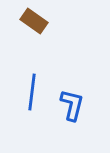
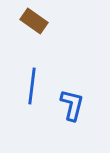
blue line: moved 6 px up
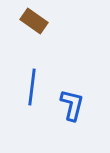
blue line: moved 1 px down
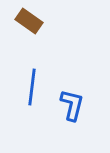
brown rectangle: moved 5 px left
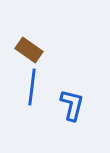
brown rectangle: moved 29 px down
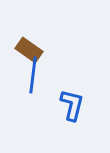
blue line: moved 1 px right, 12 px up
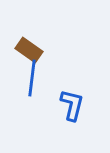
blue line: moved 1 px left, 3 px down
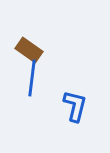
blue L-shape: moved 3 px right, 1 px down
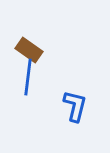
blue line: moved 4 px left, 1 px up
